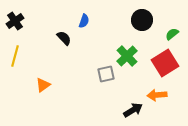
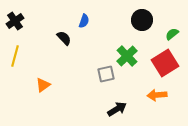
black arrow: moved 16 px left, 1 px up
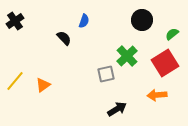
yellow line: moved 25 px down; rotated 25 degrees clockwise
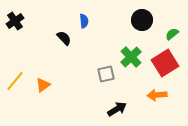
blue semicircle: rotated 24 degrees counterclockwise
green cross: moved 4 px right, 1 px down
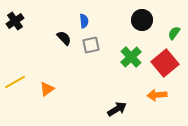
green semicircle: moved 2 px right, 1 px up; rotated 16 degrees counterclockwise
red square: rotated 8 degrees counterclockwise
gray square: moved 15 px left, 29 px up
yellow line: moved 1 px down; rotated 20 degrees clockwise
orange triangle: moved 4 px right, 4 px down
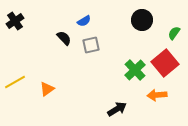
blue semicircle: rotated 64 degrees clockwise
green cross: moved 4 px right, 13 px down
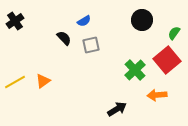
red square: moved 2 px right, 3 px up
orange triangle: moved 4 px left, 8 px up
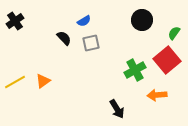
gray square: moved 2 px up
green cross: rotated 15 degrees clockwise
black arrow: rotated 90 degrees clockwise
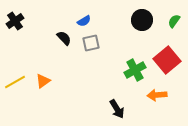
green semicircle: moved 12 px up
